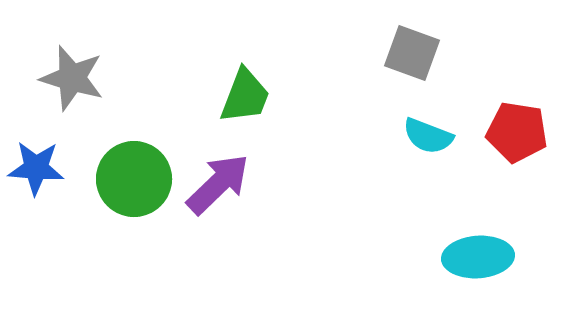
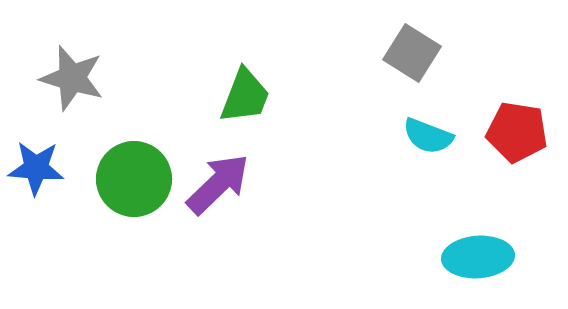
gray square: rotated 12 degrees clockwise
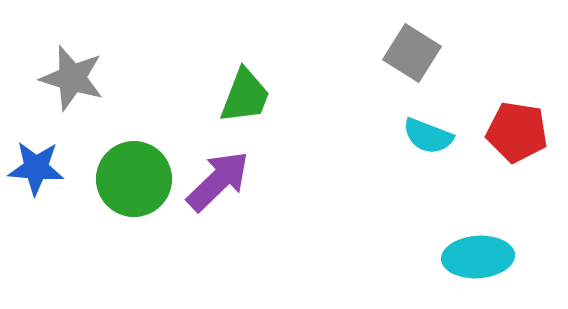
purple arrow: moved 3 px up
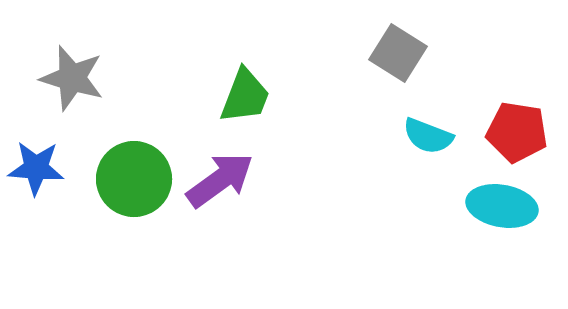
gray square: moved 14 px left
purple arrow: moved 2 px right, 1 px up; rotated 8 degrees clockwise
cyan ellipse: moved 24 px right, 51 px up; rotated 14 degrees clockwise
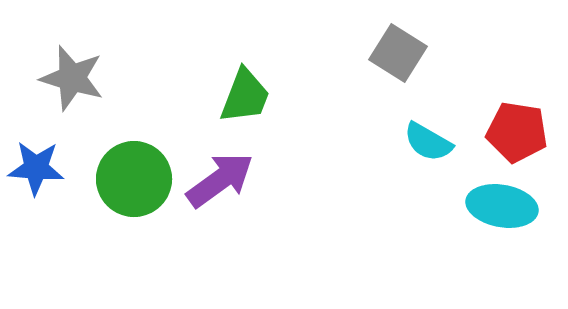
cyan semicircle: moved 6 px down; rotated 9 degrees clockwise
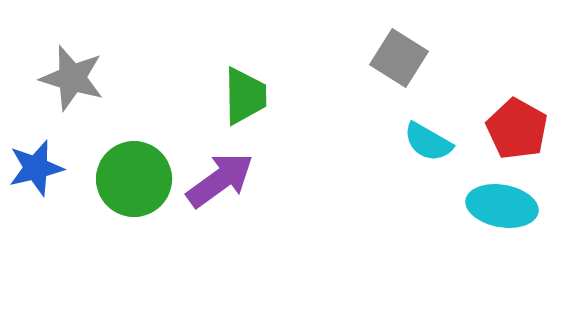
gray square: moved 1 px right, 5 px down
green trapezoid: rotated 22 degrees counterclockwise
red pentagon: moved 3 px up; rotated 20 degrees clockwise
blue star: rotated 18 degrees counterclockwise
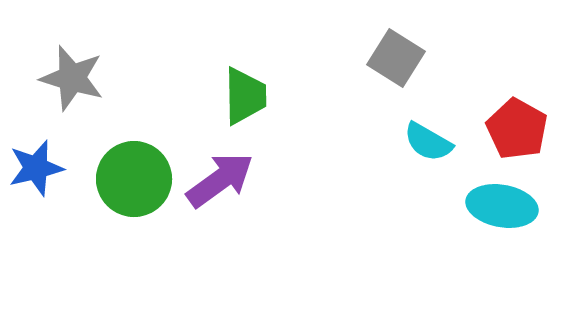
gray square: moved 3 px left
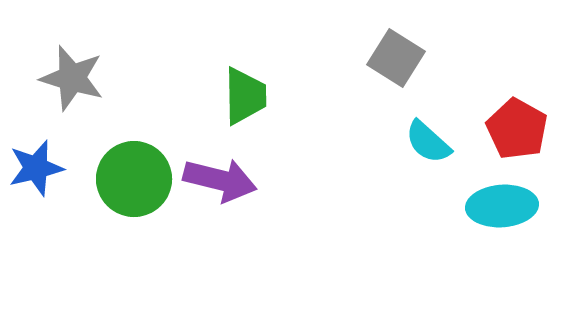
cyan semicircle: rotated 12 degrees clockwise
purple arrow: rotated 50 degrees clockwise
cyan ellipse: rotated 14 degrees counterclockwise
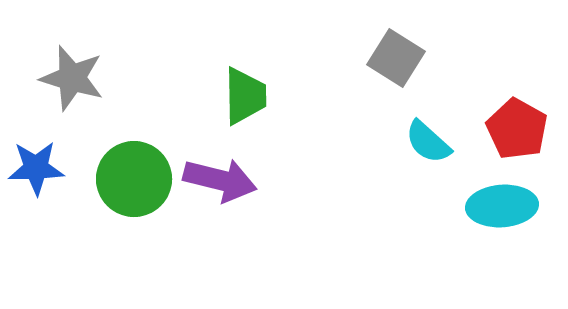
blue star: rotated 12 degrees clockwise
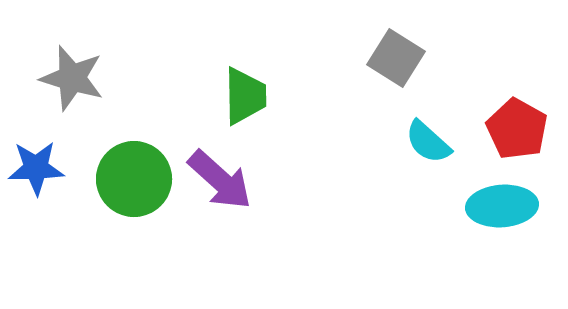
purple arrow: rotated 28 degrees clockwise
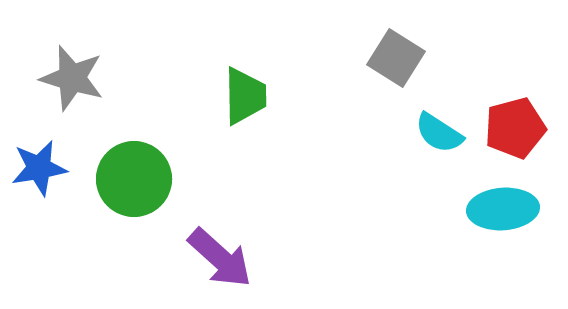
red pentagon: moved 2 px left, 1 px up; rotated 28 degrees clockwise
cyan semicircle: moved 11 px right, 9 px up; rotated 9 degrees counterclockwise
blue star: moved 3 px right; rotated 8 degrees counterclockwise
purple arrow: moved 78 px down
cyan ellipse: moved 1 px right, 3 px down
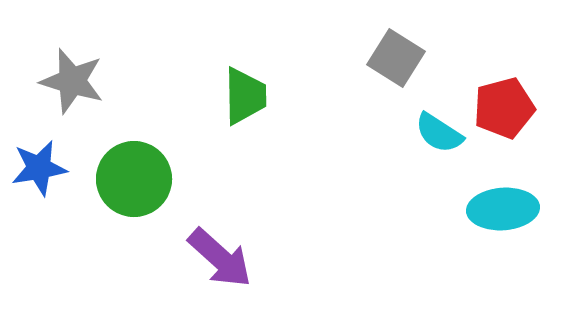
gray star: moved 3 px down
red pentagon: moved 11 px left, 20 px up
